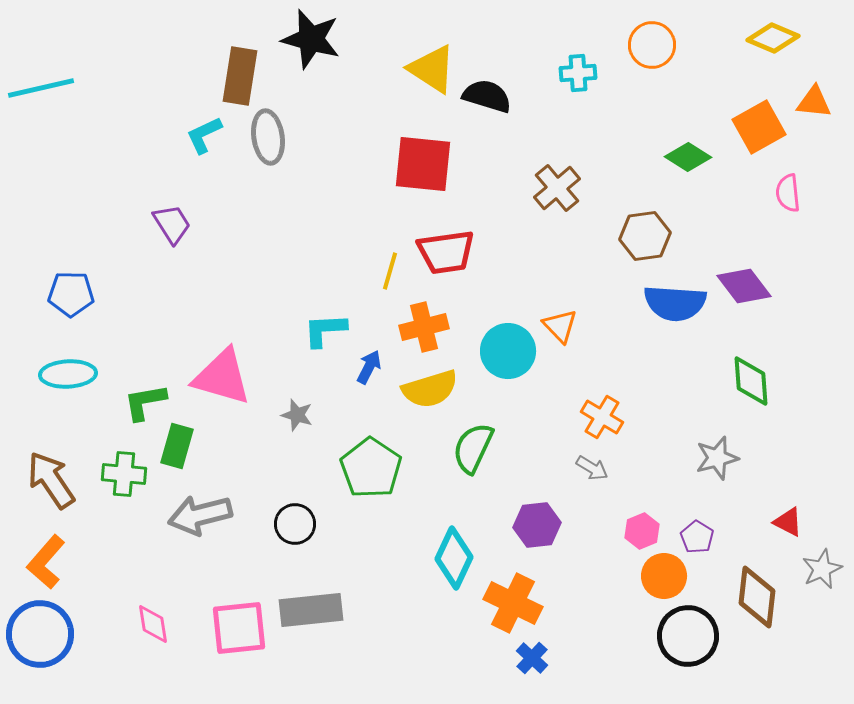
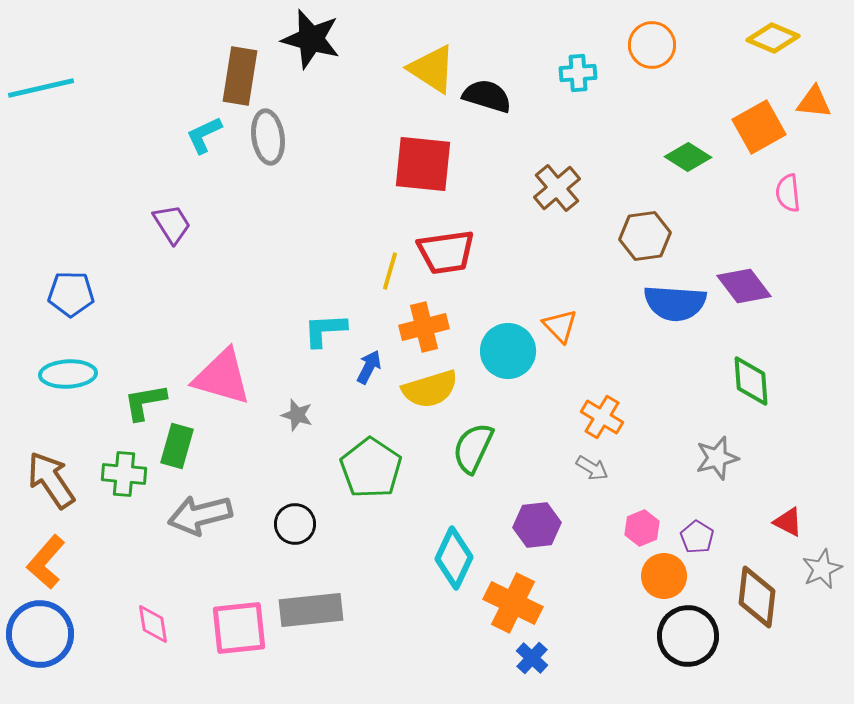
pink hexagon at (642, 531): moved 3 px up
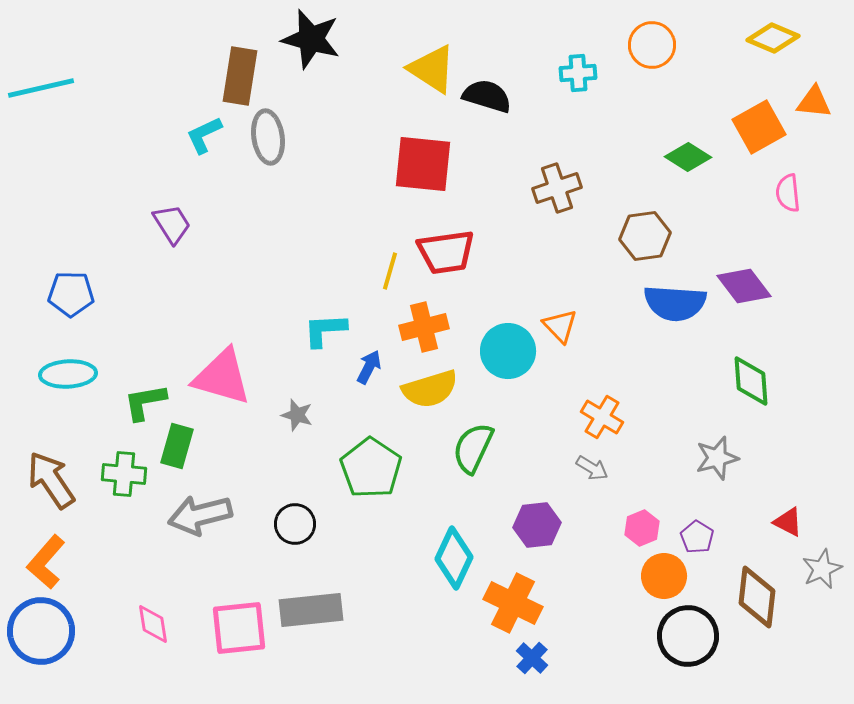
brown cross at (557, 188): rotated 21 degrees clockwise
blue circle at (40, 634): moved 1 px right, 3 px up
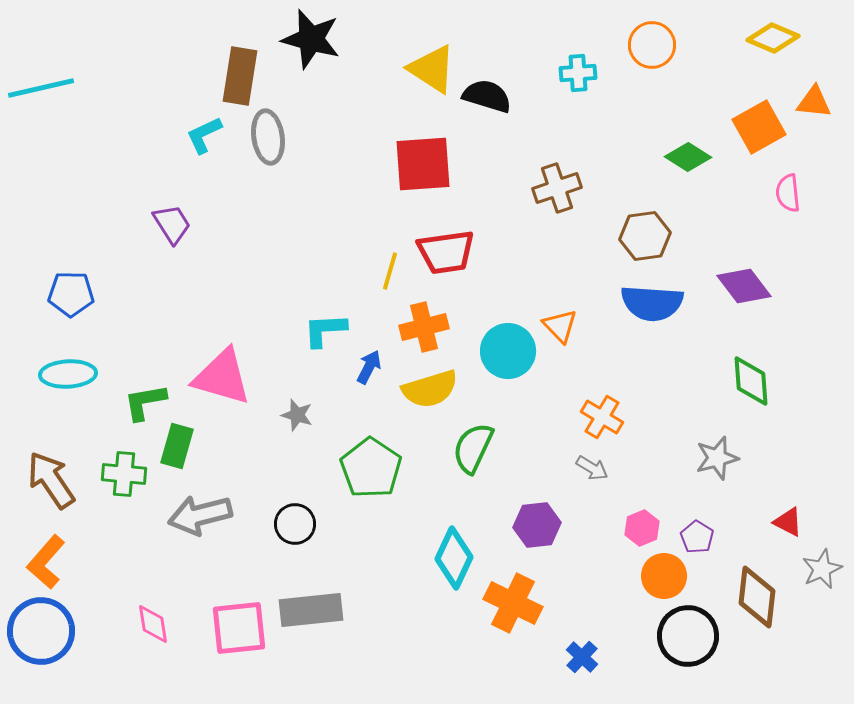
red square at (423, 164): rotated 10 degrees counterclockwise
blue semicircle at (675, 303): moved 23 px left
blue cross at (532, 658): moved 50 px right, 1 px up
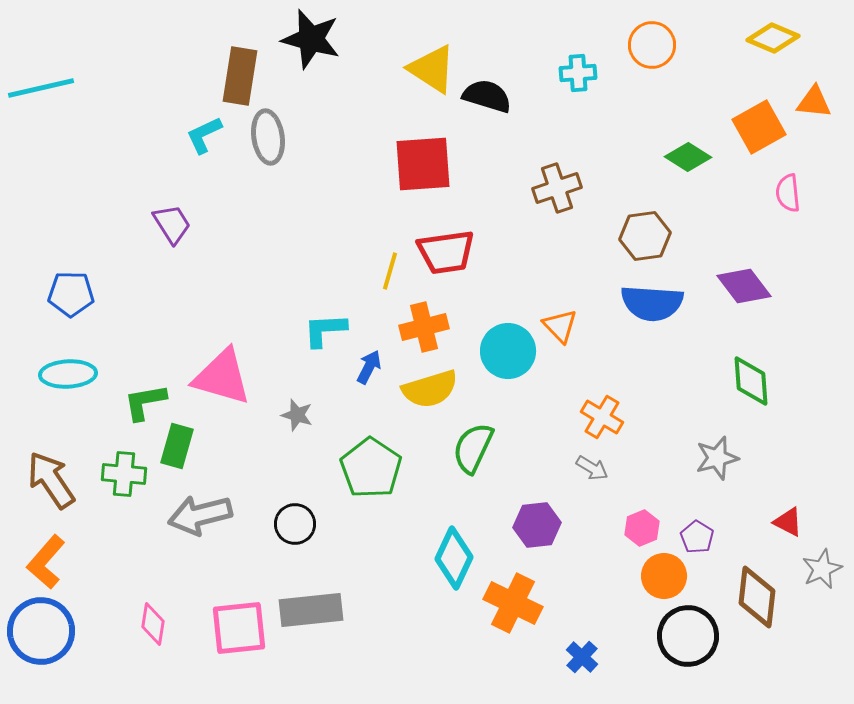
pink diamond at (153, 624): rotated 18 degrees clockwise
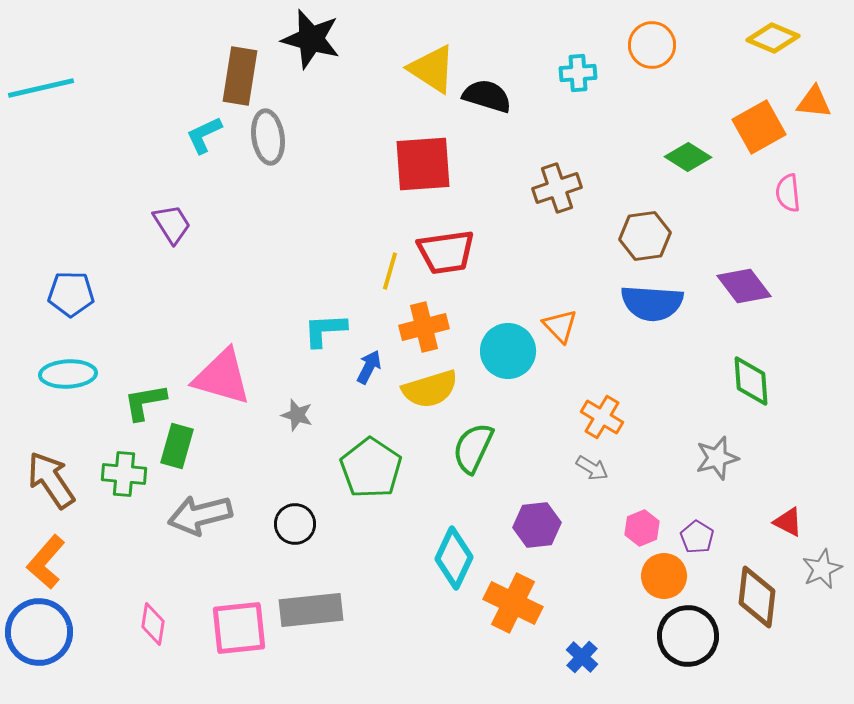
blue circle at (41, 631): moved 2 px left, 1 px down
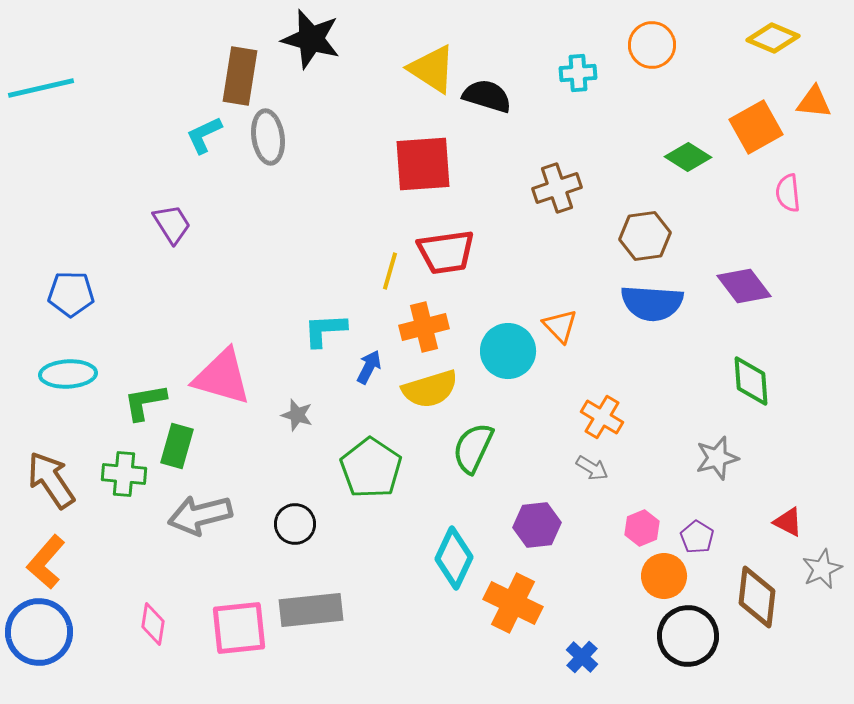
orange square at (759, 127): moved 3 px left
